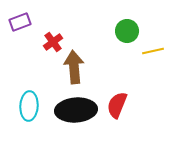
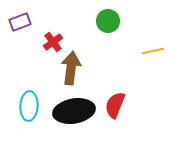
green circle: moved 19 px left, 10 px up
brown arrow: moved 3 px left, 1 px down; rotated 12 degrees clockwise
red semicircle: moved 2 px left
black ellipse: moved 2 px left, 1 px down; rotated 6 degrees counterclockwise
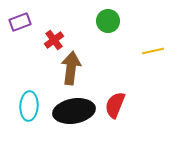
red cross: moved 1 px right, 2 px up
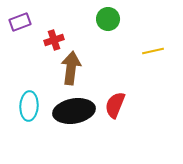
green circle: moved 2 px up
red cross: rotated 18 degrees clockwise
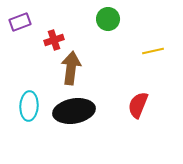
red semicircle: moved 23 px right
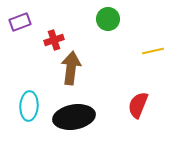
black ellipse: moved 6 px down
